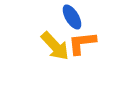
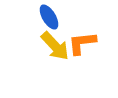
blue ellipse: moved 23 px left
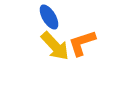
orange L-shape: rotated 12 degrees counterclockwise
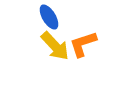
orange L-shape: moved 1 px right, 1 px down
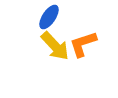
blue ellipse: rotated 65 degrees clockwise
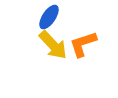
yellow arrow: moved 2 px left, 1 px up
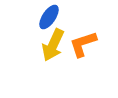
yellow arrow: rotated 68 degrees clockwise
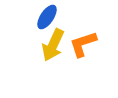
blue ellipse: moved 2 px left
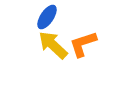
yellow arrow: rotated 108 degrees clockwise
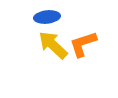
blue ellipse: rotated 50 degrees clockwise
